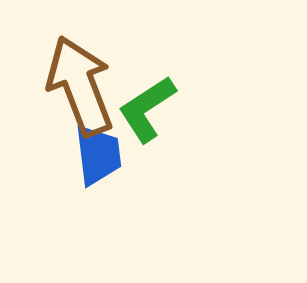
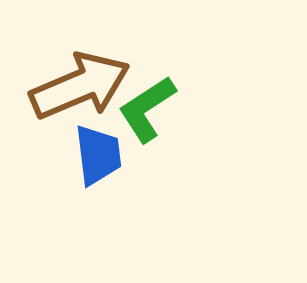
brown arrow: rotated 88 degrees clockwise
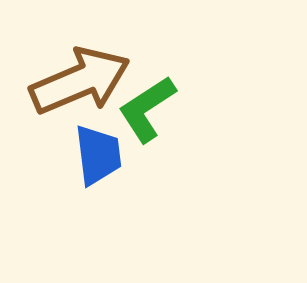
brown arrow: moved 5 px up
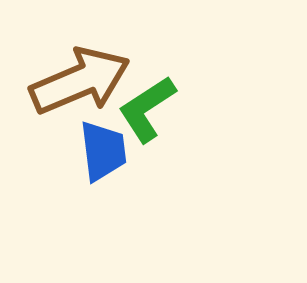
blue trapezoid: moved 5 px right, 4 px up
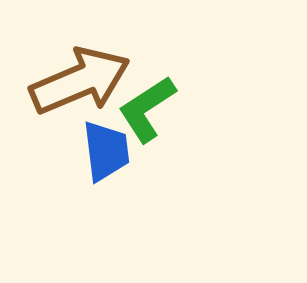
blue trapezoid: moved 3 px right
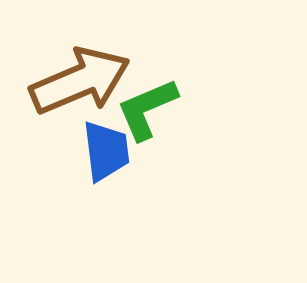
green L-shape: rotated 10 degrees clockwise
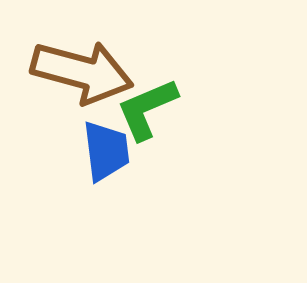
brown arrow: moved 2 px right, 9 px up; rotated 38 degrees clockwise
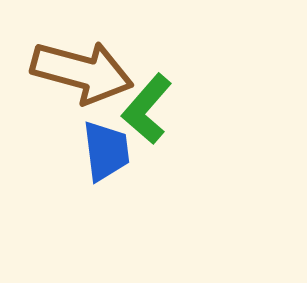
green L-shape: rotated 26 degrees counterclockwise
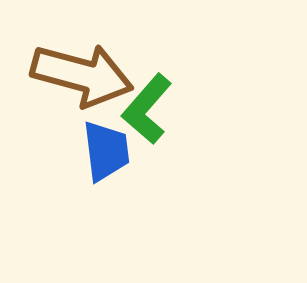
brown arrow: moved 3 px down
